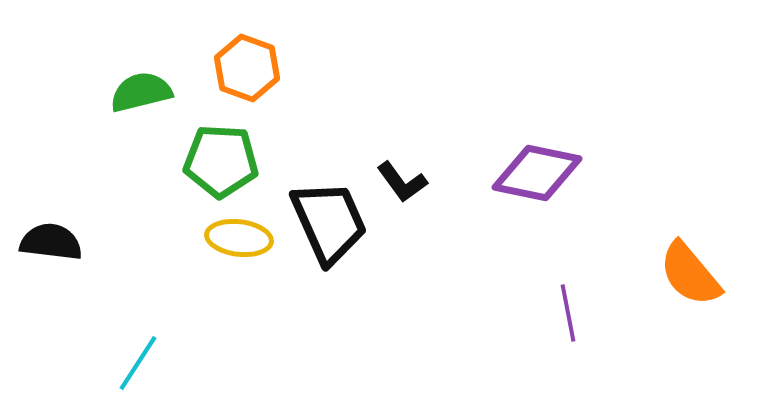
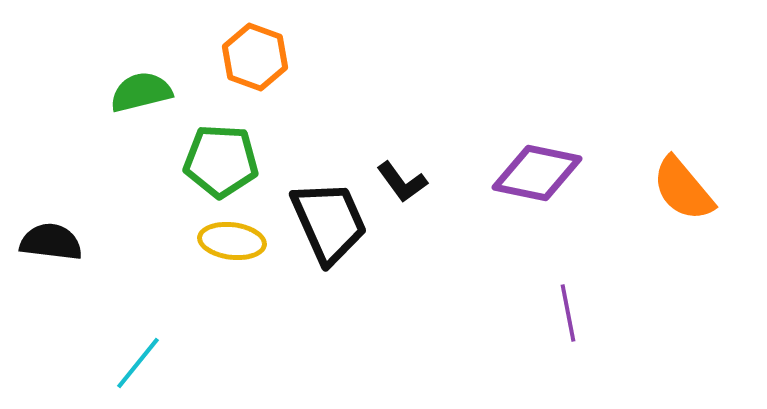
orange hexagon: moved 8 px right, 11 px up
yellow ellipse: moved 7 px left, 3 px down
orange semicircle: moved 7 px left, 85 px up
cyan line: rotated 6 degrees clockwise
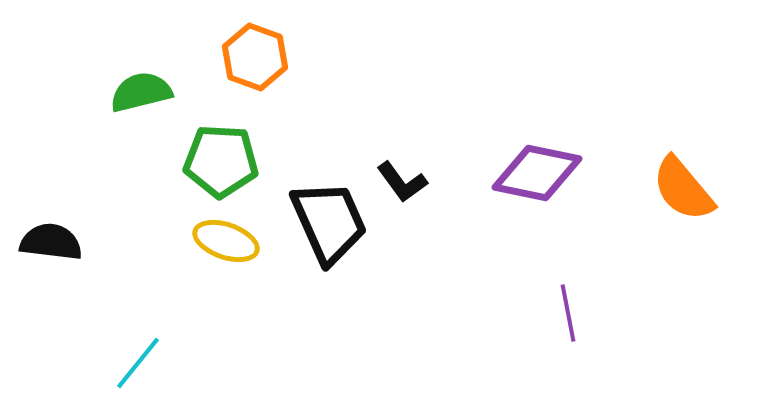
yellow ellipse: moved 6 px left; rotated 12 degrees clockwise
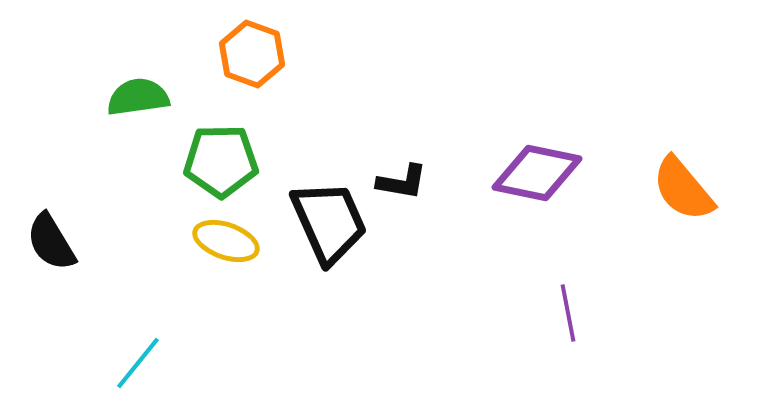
orange hexagon: moved 3 px left, 3 px up
green semicircle: moved 3 px left, 5 px down; rotated 6 degrees clockwise
green pentagon: rotated 4 degrees counterclockwise
black L-shape: rotated 44 degrees counterclockwise
black semicircle: rotated 128 degrees counterclockwise
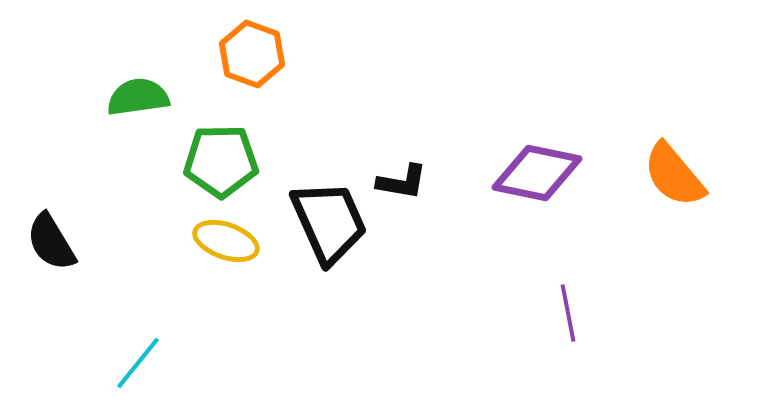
orange semicircle: moved 9 px left, 14 px up
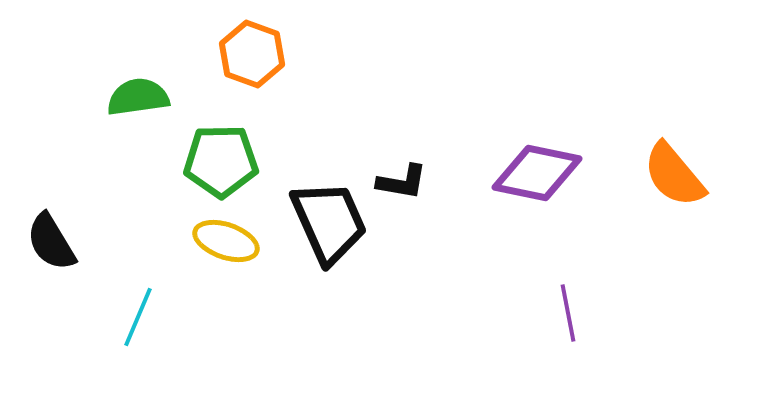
cyan line: moved 46 px up; rotated 16 degrees counterclockwise
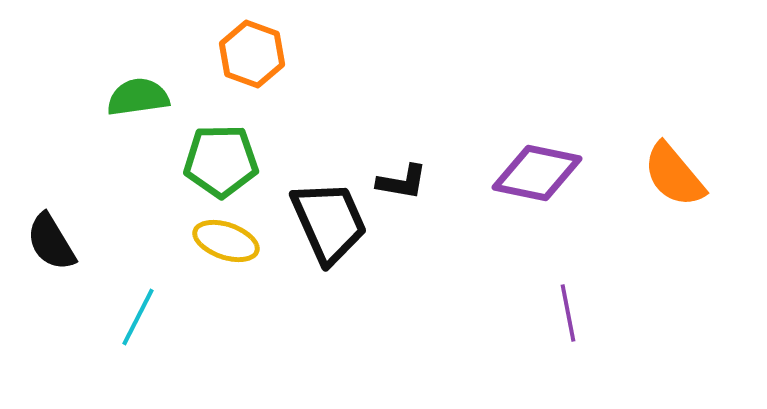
cyan line: rotated 4 degrees clockwise
